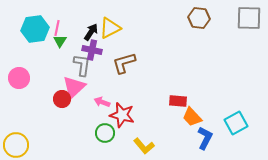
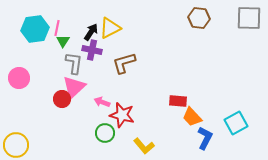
green triangle: moved 3 px right
gray L-shape: moved 8 px left, 2 px up
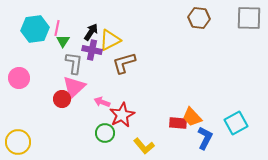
yellow triangle: moved 12 px down
red rectangle: moved 22 px down
red star: rotated 30 degrees clockwise
yellow circle: moved 2 px right, 3 px up
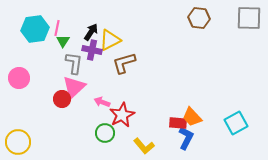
blue L-shape: moved 19 px left
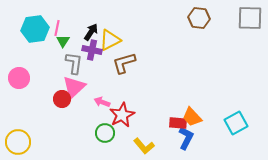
gray square: moved 1 px right
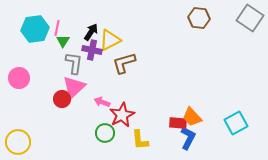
gray square: rotated 32 degrees clockwise
blue L-shape: moved 2 px right
yellow L-shape: moved 4 px left, 6 px up; rotated 35 degrees clockwise
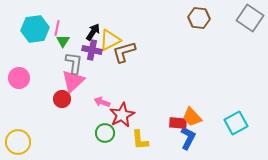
black arrow: moved 2 px right
brown L-shape: moved 11 px up
pink triangle: moved 1 px left, 6 px up
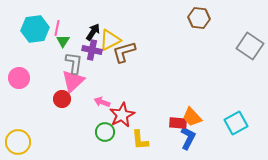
gray square: moved 28 px down
green circle: moved 1 px up
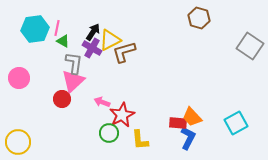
brown hexagon: rotated 10 degrees clockwise
green triangle: rotated 32 degrees counterclockwise
purple cross: moved 2 px up; rotated 18 degrees clockwise
green circle: moved 4 px right, 1 px down
